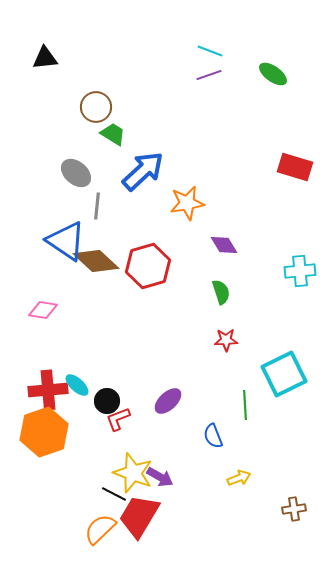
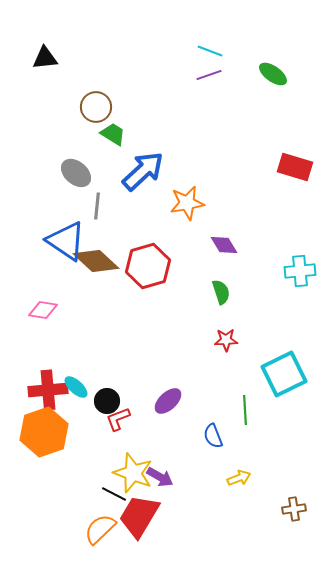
cyan ellipse: moved 1 px left, 2 px down
green line: moved 5 px down
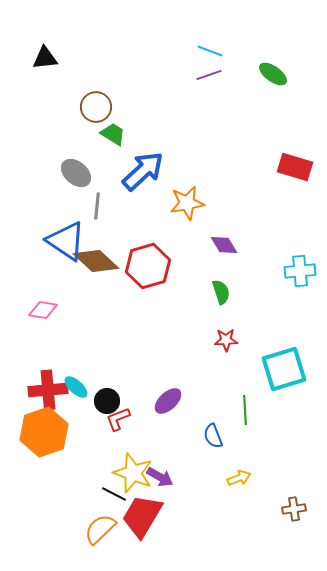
cyan square: moved 5 px up; rotated 9 degrees clockwise
red trapezoid: moved 3 px right
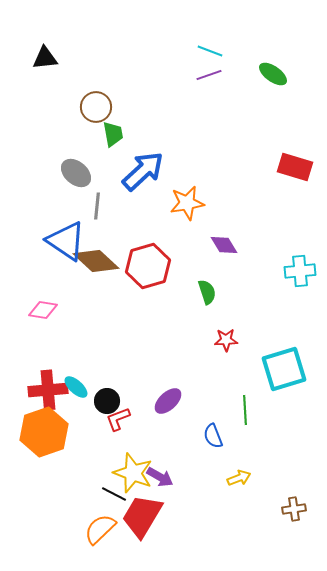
green trapezoid: rotated 48 degrees clockwise
green semicircle: moved 14 px left
